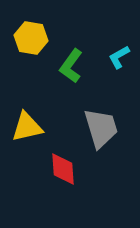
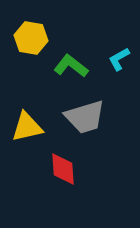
cyan L-shape: moved 2 px down
green L-shape: rotated 92 degrees clockwise
gray trapezoid: moved 16 px left, 11 px up; rotated 90 degrees clockwise
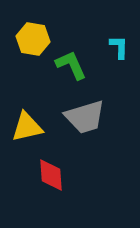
yellow hexagon: moved 2 px right, 1 px down
cyan L-shape: moved 12 px up; rotated 120 degrees clockwise
green L-shape: moved 1 px up; rotated 28 degrees clockwise
red diamond: moved 12 px left, 6 px down
